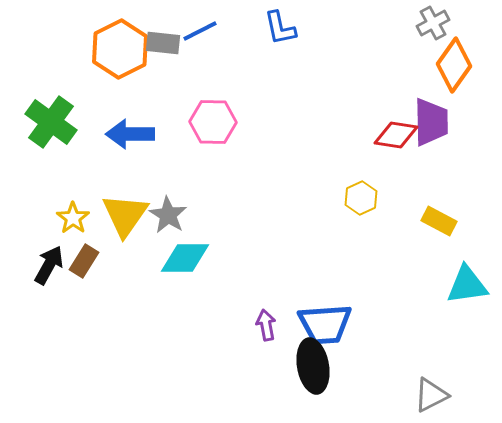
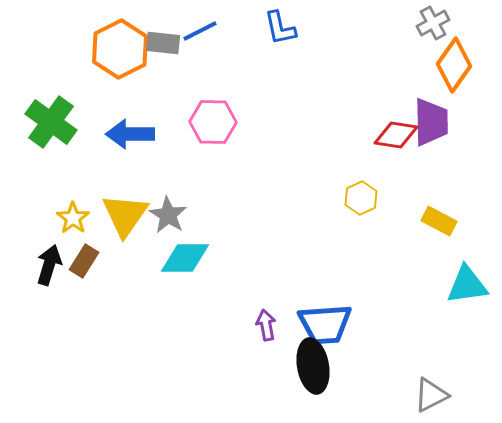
black arrow: rotated 12 degrees counterclockwise
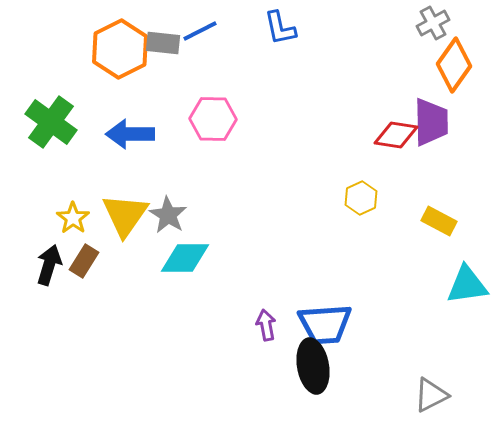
pink hexagon: moved 3 px up
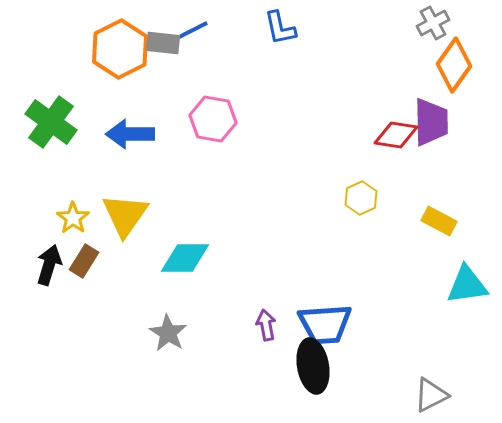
blue line: moved 9 px left
pink hexagon: rotated 9 degrees clockwise
gray star: moved 118 px down
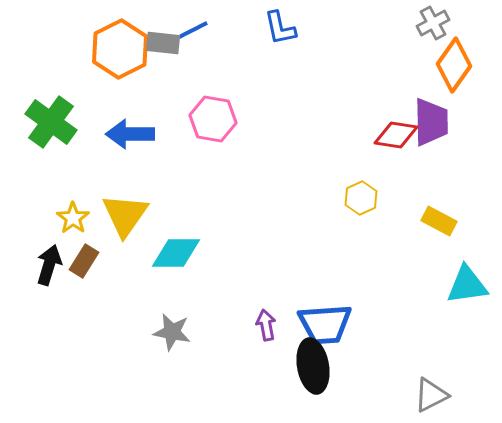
cyan diamond: moved 9 px left, 5 px up
gray star: moved 4 px right, 1 px up; rotated 21 degrees counterclockwise
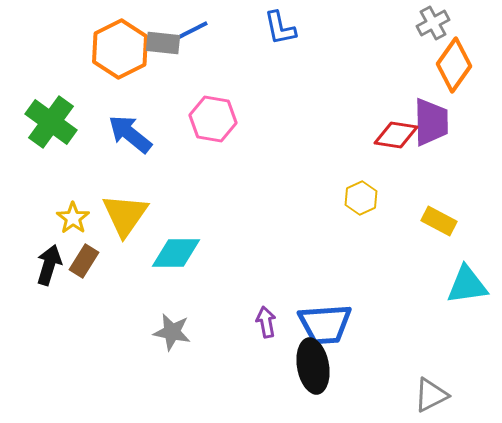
blue arrow: rotated 39 degrees clockwise
purple arrow: moved 3 px up
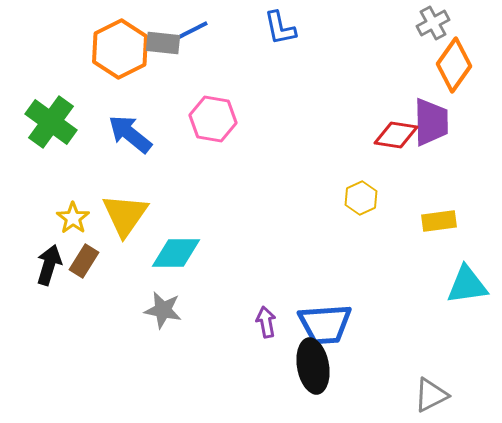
yellow rectangle: rotated 36 degrees counterclockwise
gray star: moved 9 px left, 22 px up
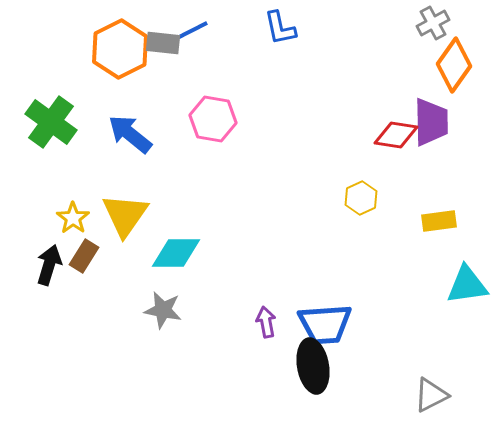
brown rectangle: moved 5 px up
